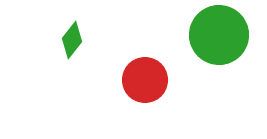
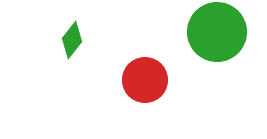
green circle: moved 2 px left, 3 px up
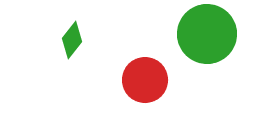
green circle: moved 10 px left, 2 px down
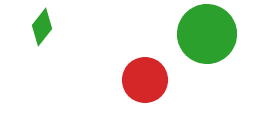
green diamond: moved 30 px left, 13 px up
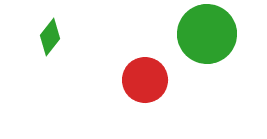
green diamond: moved 8 px right, 10 px down
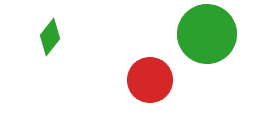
red circle: moved 5 px right
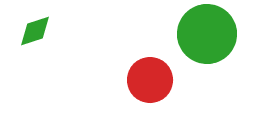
green diamond: moved 15 px left, 6 px up; rotated 33 degrees clockwise
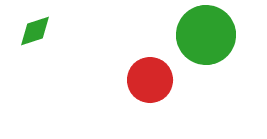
green circle: moved 1 px left, 1 px down
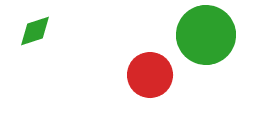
red circle: moved 5 px up
